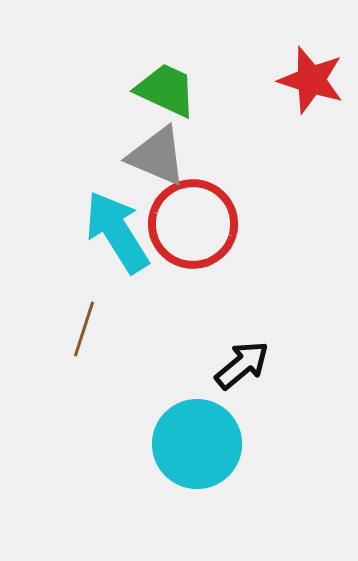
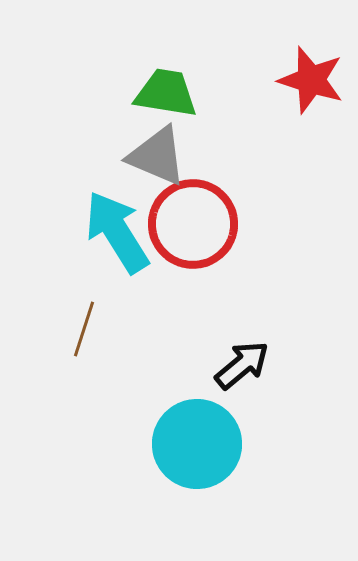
green trapezoid: moved 3 px down; rotated 16 degrees counterclockwise
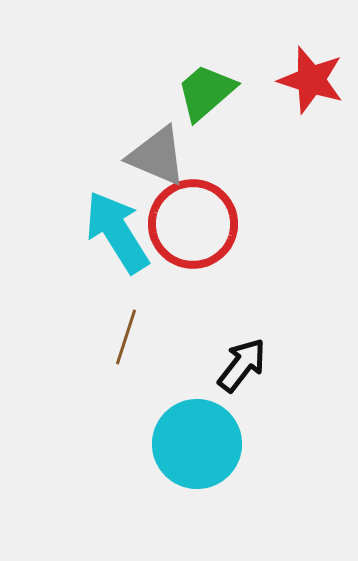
green trapezoid: moved 40 px right, 1 px up; rotated 50 degrees counterclockwise
brown line: moved 42 px right, 8 px down
black arrow: rotated 12 degrees counterclockwise
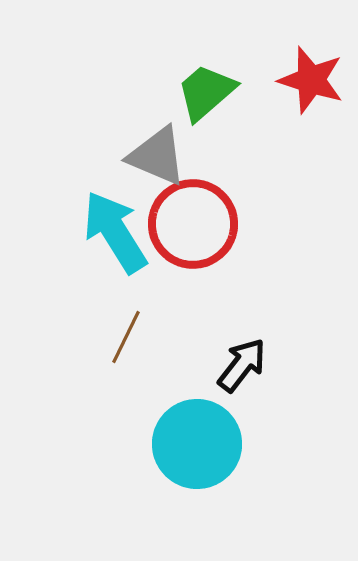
cyan arrow: moved 2 px left
brown line: rotated 8 degrees clockwise
